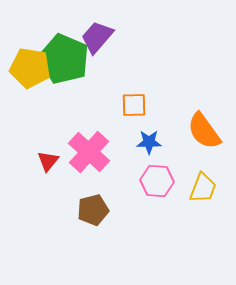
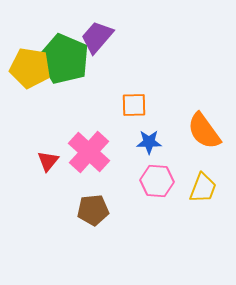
brown pentagon: rotated 8 degrees clockwise
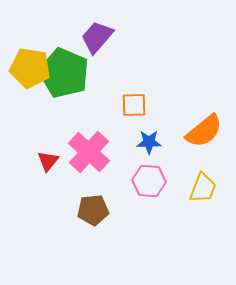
green pentagon: moved 14 px down
orange semicircle: rotated 93 degrees counterclockwise
pink hexagon: moved 8 px left
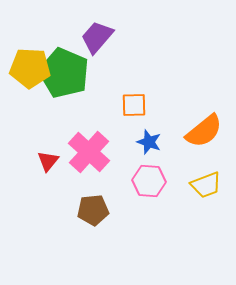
yellow pentagon: rotated 6 degrees counterclockwise
blue star: rotated 20 degrees clockwise
yellow trapezoid: moved 3 px right, 3 px up; rotated 48 degrees clockwise
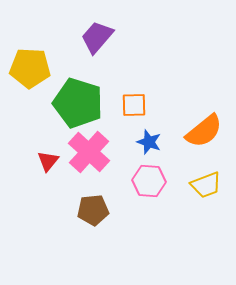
green pentagon: moved 14 px right, 30 px down; rotated 6 degrees counterclockwise
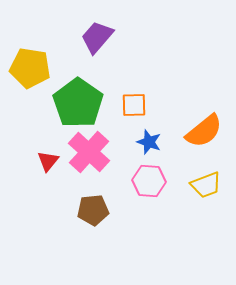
yellow pentagon: rotated 6 degrees clockwise
green pentagon: rotated 18 degrees clockwise
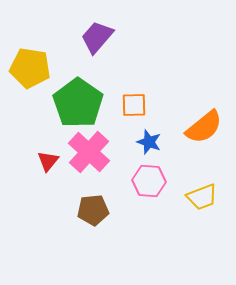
orange semicircle: moved 4 px up
yellow trapezoid: moved 4 px left, 12 px down
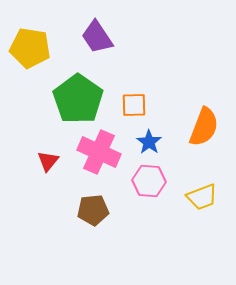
purple trapezoid: rotated 75 degrees counterclockwise
yellow pentagon: moved 20 px up
green pentagon: moved 4 px up
orange semicircle: rotated 30 degrees counterclockwise
blue star: rotated 15 degrees clockwise
pink cross: moved 10 px right; rotated 18 degrees counterclockwise
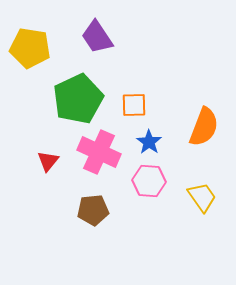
green pentagon: rotated 12 degrees clockwise
yellow trapezoid: rotated 104 degrees counterclockwise
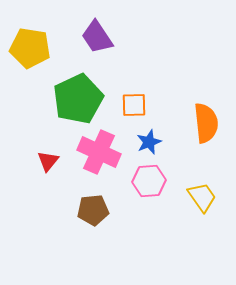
orange semicircle: moved 2 px right, 4 px up; rotated 27 degrees counterclockwise
blue star: rotated 15 degrees clockwise
pink hexagon: rotated 8 degrees counterclockwise
